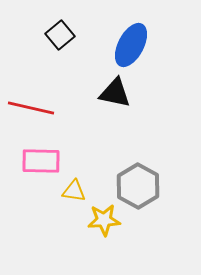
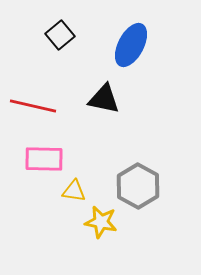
black triangle: moved 11 px left, 6 px down
red line: moved 2 px right, 2 px up
pink rectangle: moved 3 px right, 2 px up
yellow star: moved 3 px left, 2 px down; rotated 16 degrees clockwise
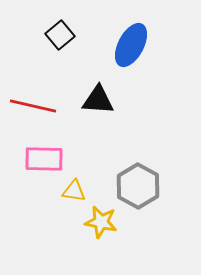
black triangle: moved 6 px left, 1 px down; rotated 8 degrees counterclockwise
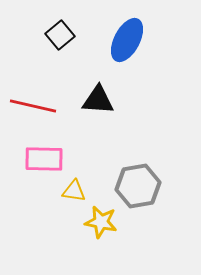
blue ellipse: moved 4 px left, 5 px up
gray hexagon: rotated 21 degrees clockwise
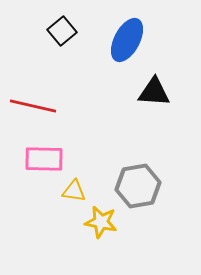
black square: moved 2 px right, 4 px up
black triangle: moved 56 px right, 8 px up
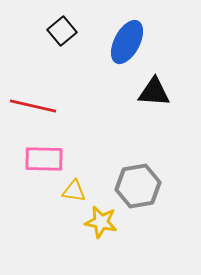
blue ellipse: moved 2 px down
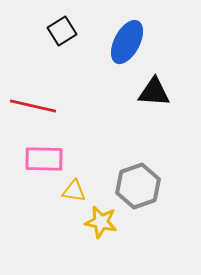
black square: rotated 8 degrees clockwise
gray hexagon: rotated 9 degrees counterclockwise
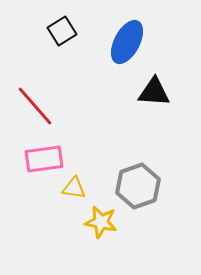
red line: moved 2 px right; rotated 36 degrees clockwise
pink rectangle: rotated 9 degrees counterclockwise
yellow triangle: moved 3 px up
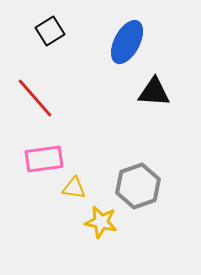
black square: moved 12 px left
red line: moved 8 px up
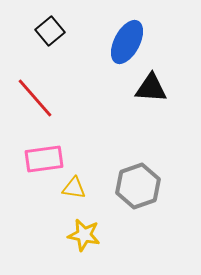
black square: rotated 8 degrees counterclockwise
black triangle: moved 3 px left, 4 px up
yellow star: moved 17 px left, 13 px down
